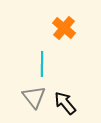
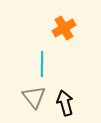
orange cross: rotated 20 degrees clockwise
black arrow: rotated 25 degrees clockwise
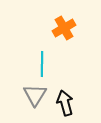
gray triangle: moved 1 px right, 2 px up; rotated 10 degrees clockwise
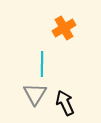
gray triangle: moved 1 px up
black arrow: rotated 10 degrees counterclockwise
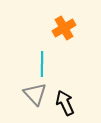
gray triangle: rotated 15 degrees counterclockwise
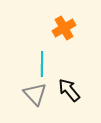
black arrow: moved 4 px right, 13 px up; rotated 15 degrees counterclockwise
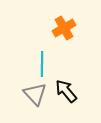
black arrow: moved 3 px left, 1 px down
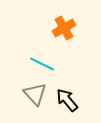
cyan line: rotated 65 degrees counterclockwise
black arrow: moved 1 px right, 9 px down
